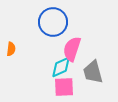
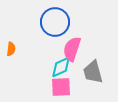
blue circle: moved 2 px right
pink square: moved 3 px left
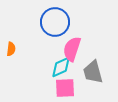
pink square: moved 4 px right, 1 px down
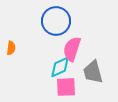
blue circle: moved 1 px right, 1 px up
orange semicircle: moved 1 px up
cyan diamond: moved 1 px left
pink square: moved 1 px right, 1 px up
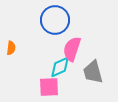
blue circle: moved 1 px left, 1 px up
pink square: moved 17 px left
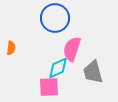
blue circle: moved 2 px up
cyan diamond: moved 2 px left, 1 px down
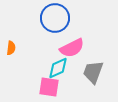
pink semicircle: moved 1 px up; rotated 135 degrees counterclockwise
gray trapezoid: rotated 35 degrees clockwise
pink square: rotated 10 degrees clockwise
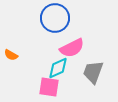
orange semicircle: moved 7 px down; rotated 112 degrees clockwise
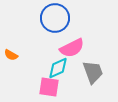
gray trapezoid: rotated 140 degrees clockwise
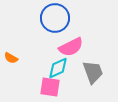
pink semicircle: moved 1 px left, 1 px up
orange semicircle: moved 3 px down
pink square: moved 1 px right
